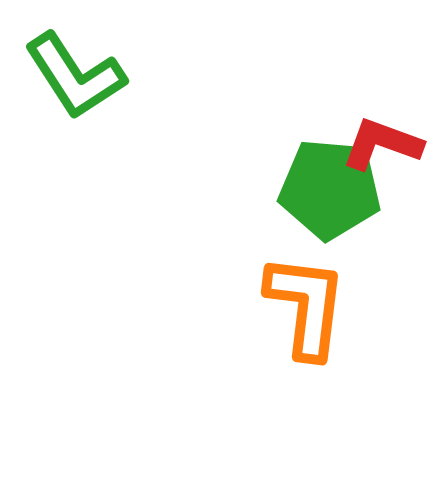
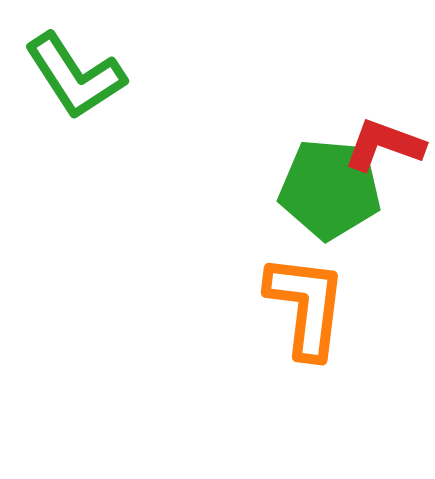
red L-shape: moved 2 px right, 1 px down
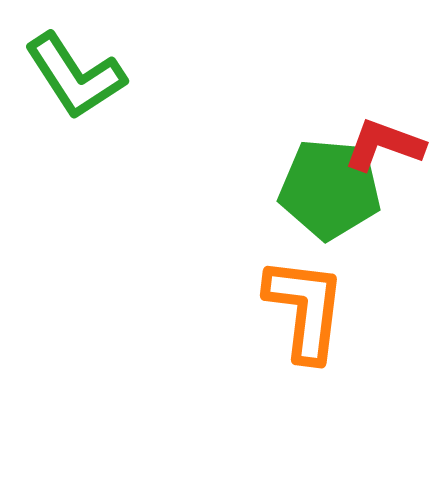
orange L-shape: moved 1 px left, 3 px down
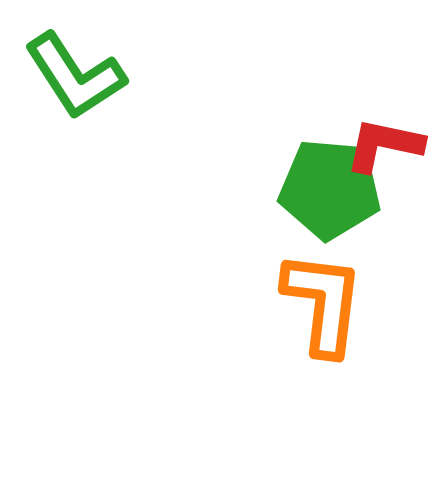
red L-shape: rotated 8 degrees counterclockwise
orange L-shape: moved 18 px right, 6 px up
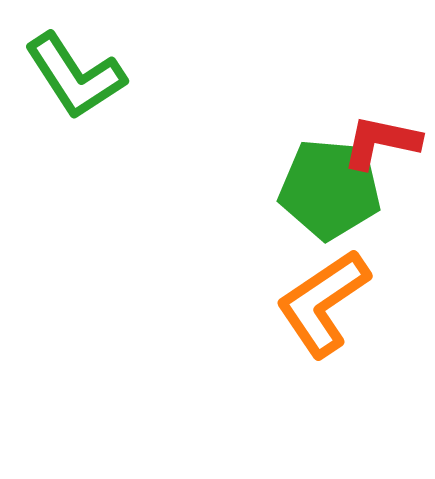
red L-shape: moved 3 px left, 3 px up
orange L-shape: rotated 131 degrees counterclockwise
